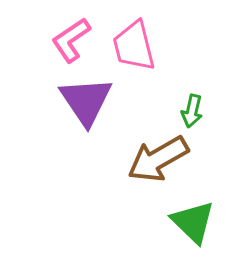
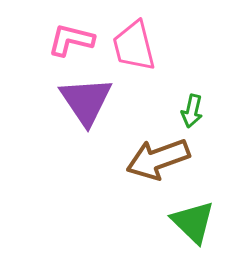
pink L-shape: rotated 48 degrees clockwise
brown arrow: rotated 10 degrees clockwise
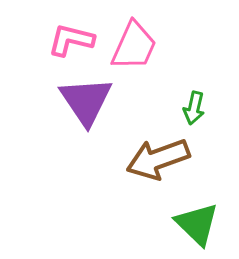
pink trapezoid: rotated 142 degrees counterclockwise
green arrow: moved 2 px right, 3 px up
green triangle: moved 4 px right, 2 px down
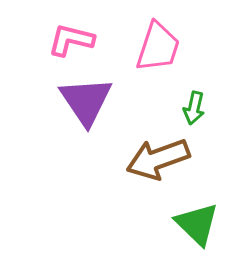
pink trapezoid: moved 24 px right, 1 px down; rotated 6 degrees counterclockwise
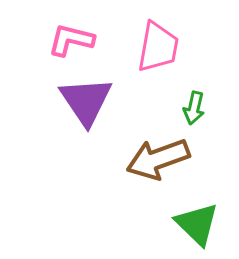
pink trapezoid: rotated 8 degrees counterclockwise
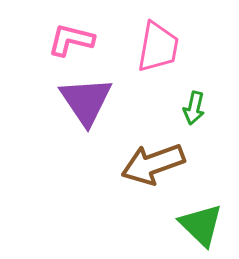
brown arrow: moved 5 px left, 5 px down
green triangle: moved 4 px right, 1 px down
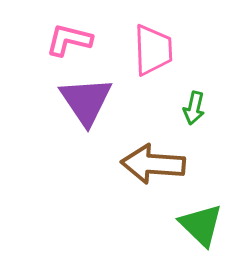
pink L-shape: moved 2 px left
pink trapezoid: moved 5 px left, 3 px down; rotated 12 degrees counterclockwise
brown arrow: rotated 24 degrees clockwise
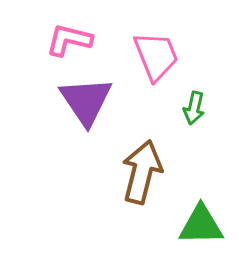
pink trapezoid: moved 3 px right, 6 px down; rotated 20 degrees counterclockwise
brown arrow: moved 11 px left, 8 px down; rotated 100 degrees clockwise
green triangle: rotated 45 degrees counterclockwise
